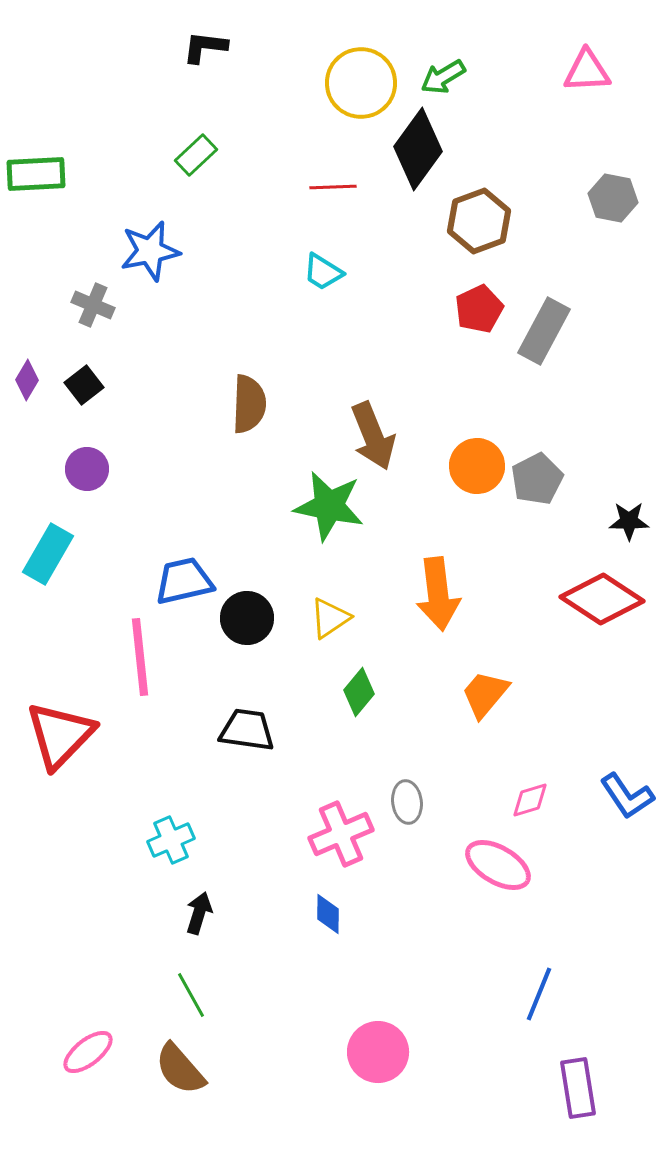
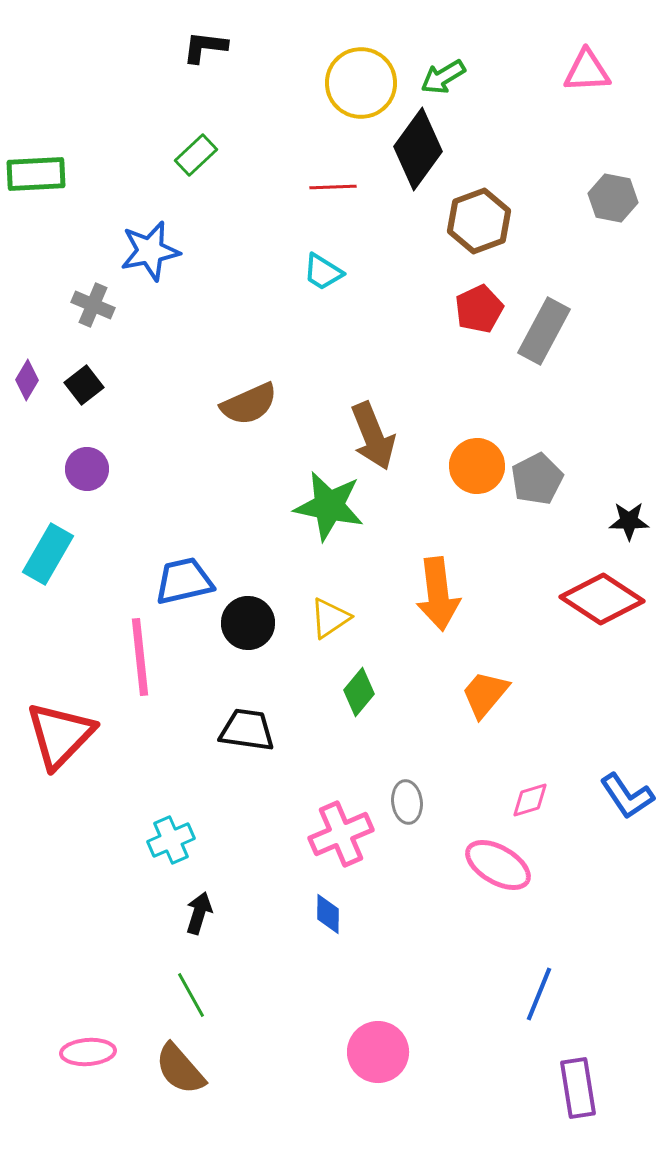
brown semicircle at (249, 404): rotated 64 degrees clockwise
black circle at (247, 618): moved 1 px right, 5 px down
pink ellipse at (88, 1052): rotated 34 degrees clockwise
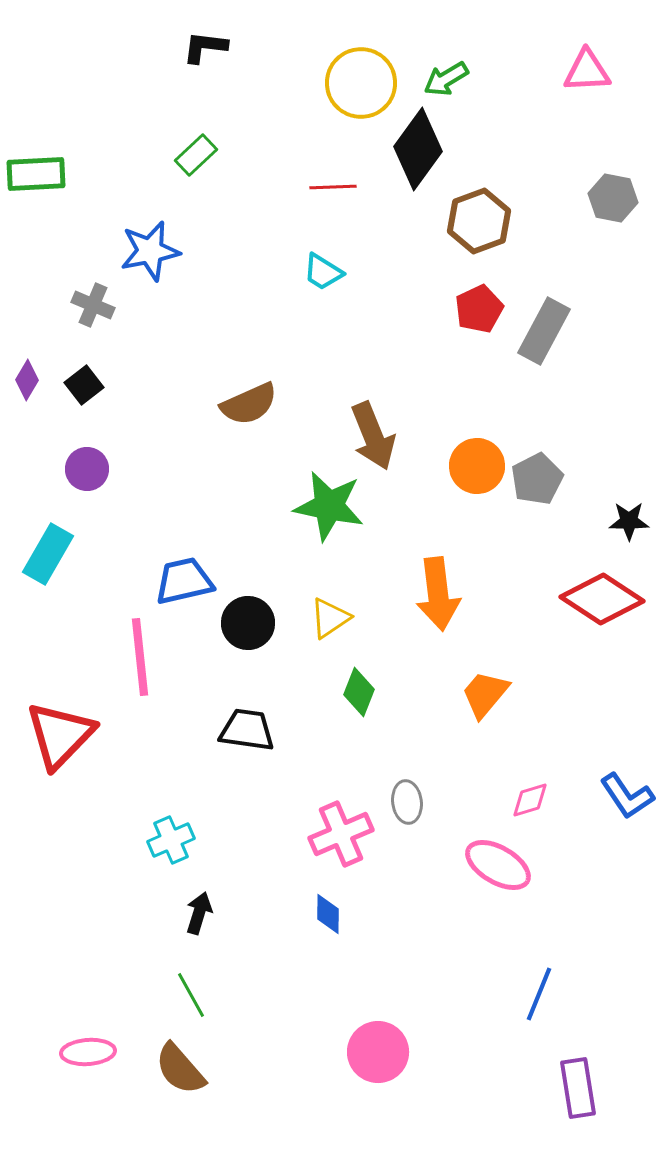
green arrow at (443, 77): moved 3 px right, 2 px down
green diamond at (359, 692): rotated 18 degrees counterclockwise
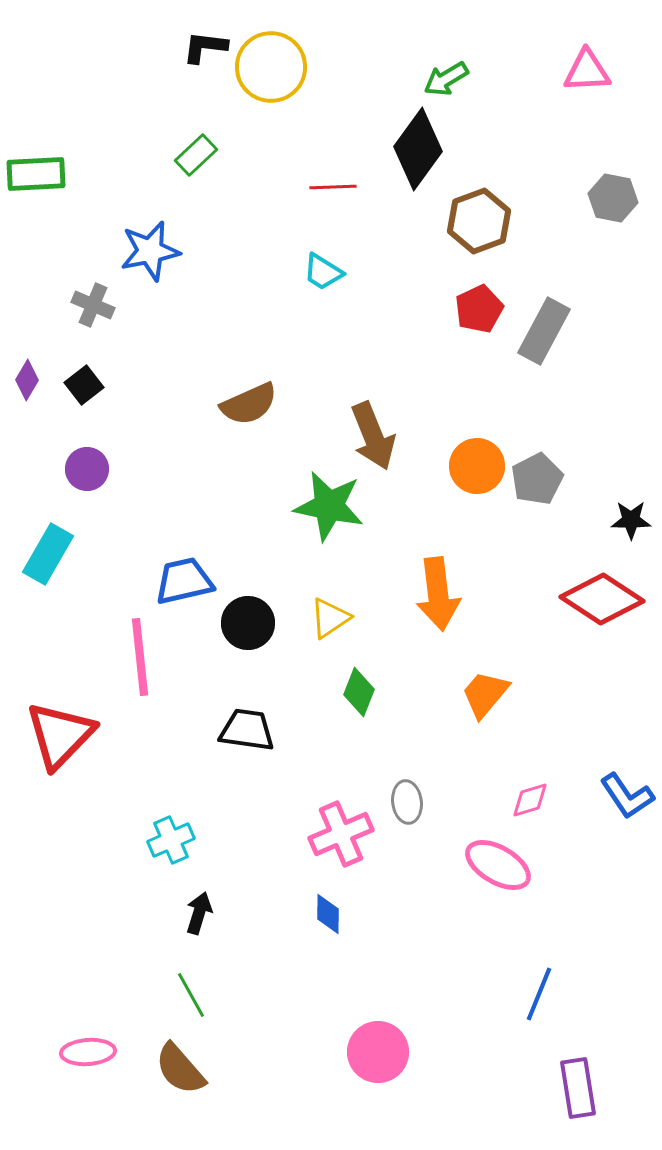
yellow circle at (361, 83): moved 90 px left, 16 px up
black star at (629, 521): moved 2 px right, 1 px up
